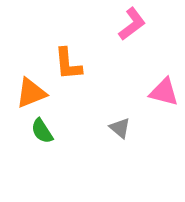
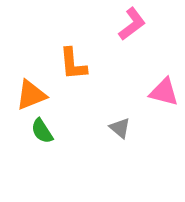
orange L-shape: moved 5 px right
orange triangle: moved 2 px down
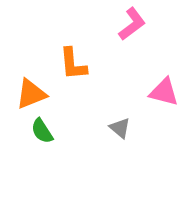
orange triangle: moved 1 px up
